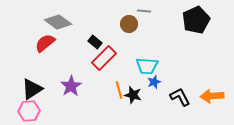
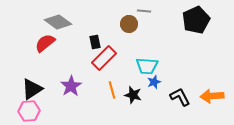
black rectangle: rotated 40 degrees clockwise
orange line: moved 7 px left
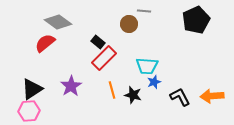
black rectangle: moved 3 px right; rotated 40 degrees counterclockwise
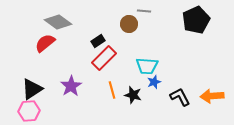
black rectangle: moved 1 px up; rotated 72 degrees counterclockwise
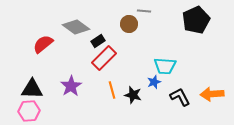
gray diamond: moved 18 px right, 5 px down
red semicircle: moved 2 px left, 1 px down
cyan trapezoid: moved 18 px right
black triangle: rotated 35 degrees clockwise
orange arrow: moved 2 px up
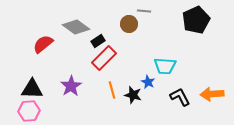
blue star: moved 6 px left; rotated 24 degrees counterclockwise
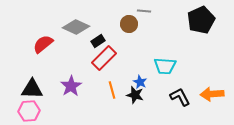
black pentagon: moved 5 px right
gray diamond: rotated 12 degrees counterclockwise
blue star: moved 8 px left
black star: moved 2 px right
